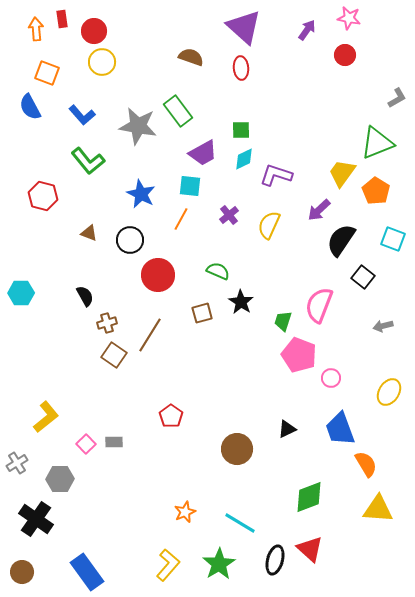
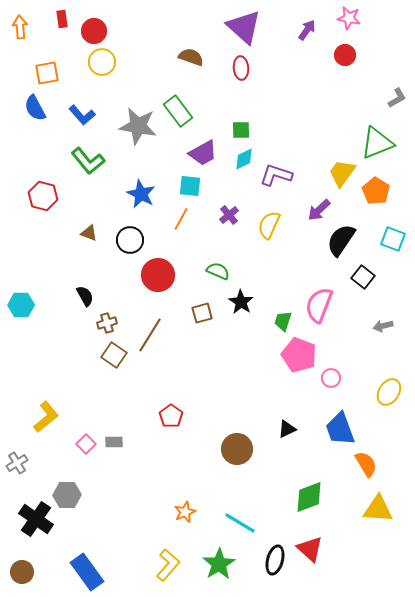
orange arrow at (36, 29): moved 16 px left, 2 px up
orange square at (47, 73): rotated 30 degrees counterclockwise
blue semicircle at (30, 107): moved 5 px right, 1 px down
cyan hexagon at (21, 293): moved 12 px down
gray hexagon at (60, 479): moved 7 px right, 16 px down
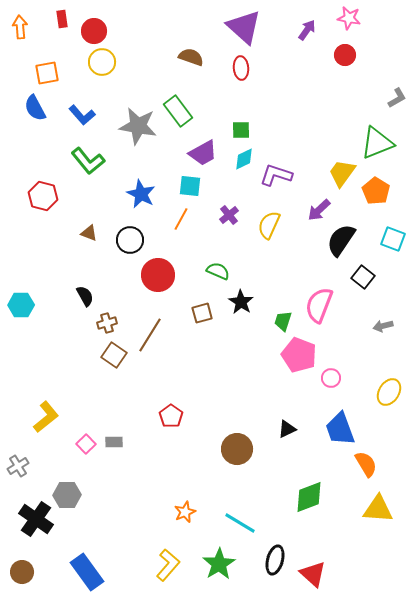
gray cross at (17, 463): moved 1 px right, 3 px down
red triangle at (310, 549): moved 3 px right, 25 px down
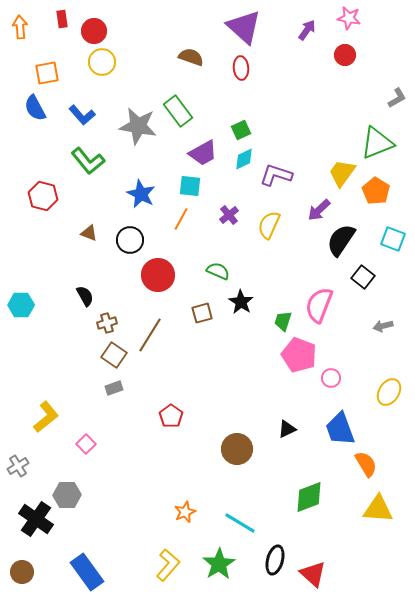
green square at (241, 130): rotated 24 degrees counterclockwise
gray rectangle at (114, 442): moved 54 px up; rotated 18 degrees counterclockwise
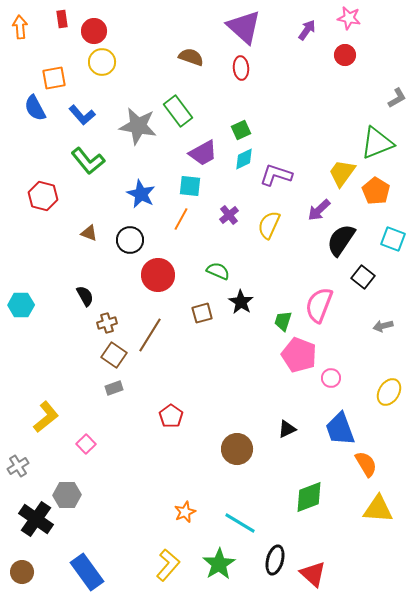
orange square at (47, 73): moved 7 px right, 5 px down
